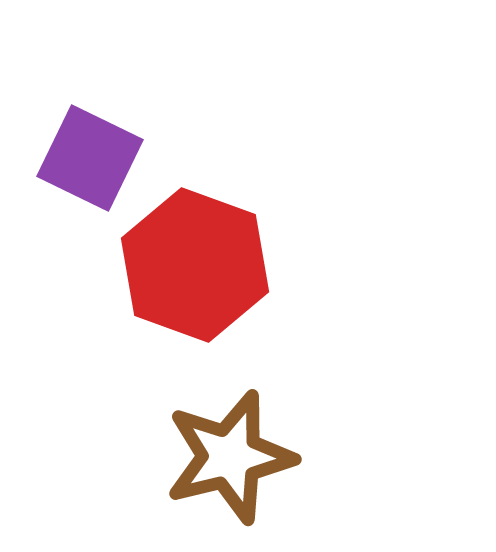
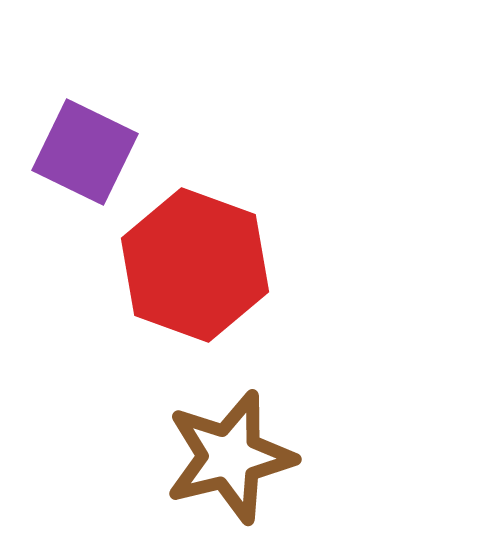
purple square: moved 5 px left, 6 px up
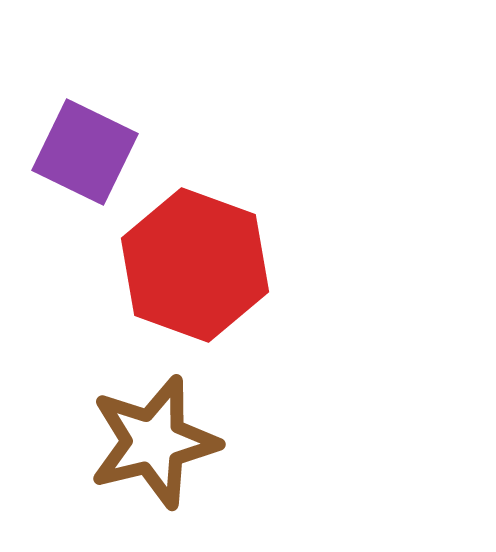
brown star: moved 76 px left, 15 px up
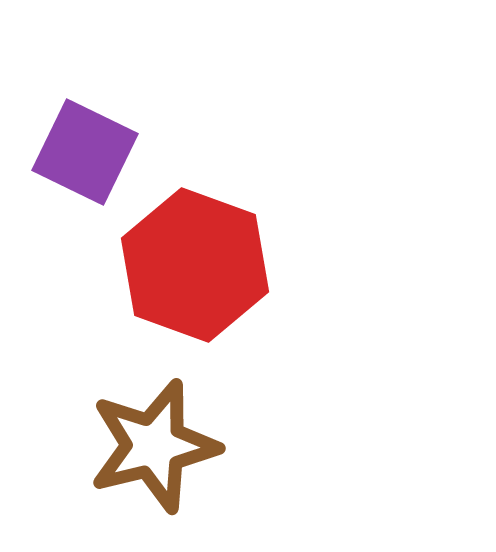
brown star: moved 4 px down
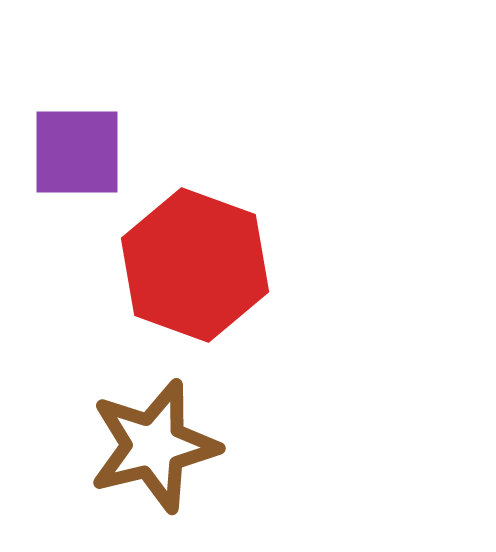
purple square: moved 8 px left; rotated 26 degrees counterclockwise
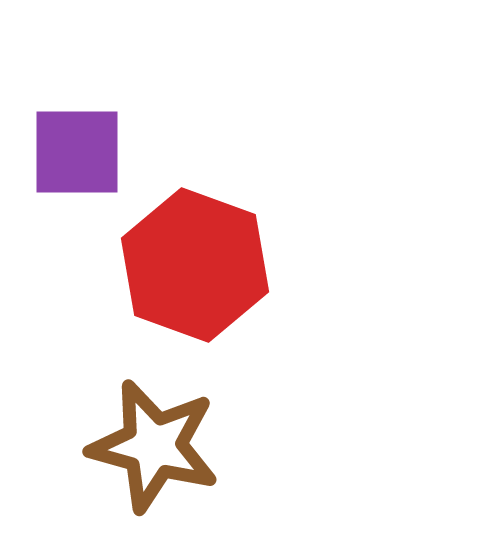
brown star: rotated 29 degrees clockwise
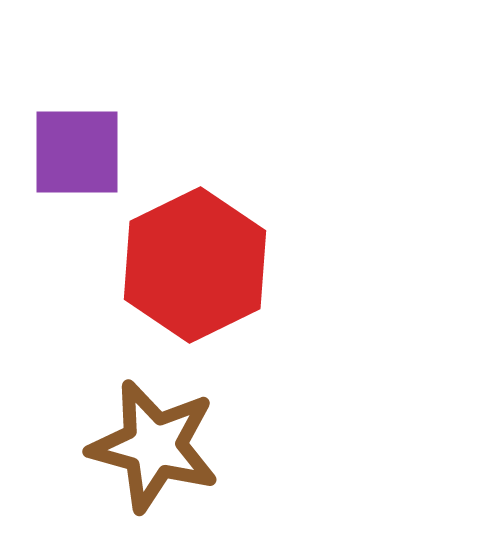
red hexagon: rotated 14 degrees clockwise
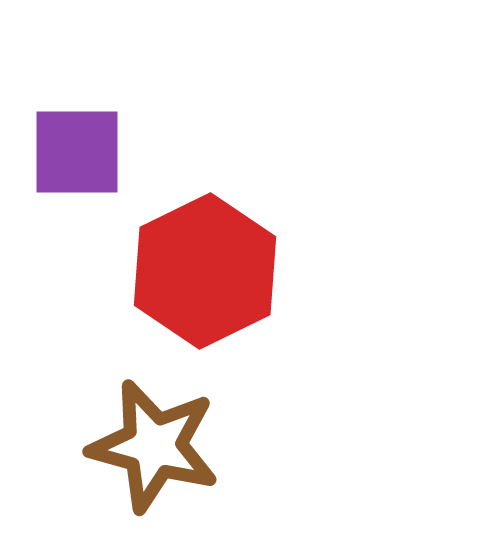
red hexagon: moved 10 px right, 6 px down
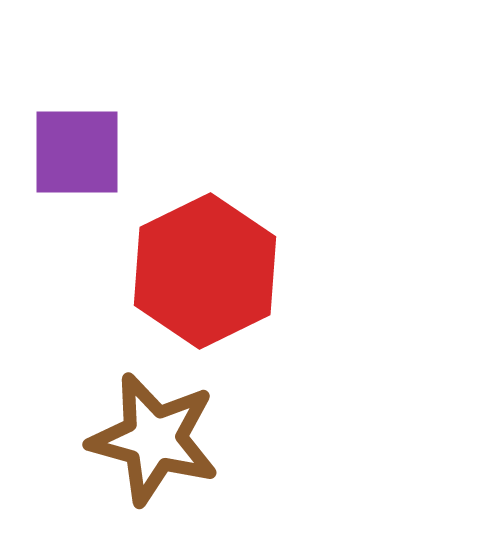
brown star: moved 7 px up
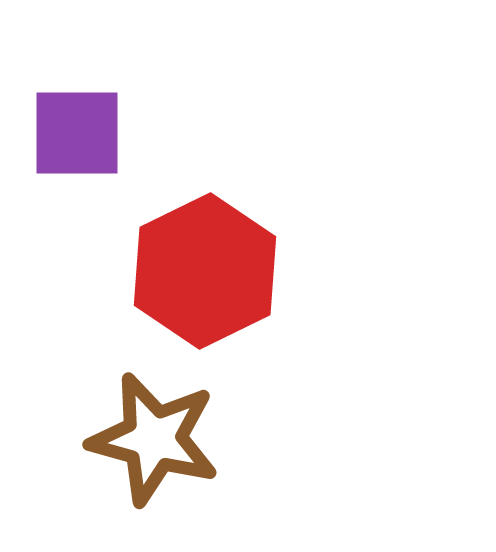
purple square: moved 19 px up
